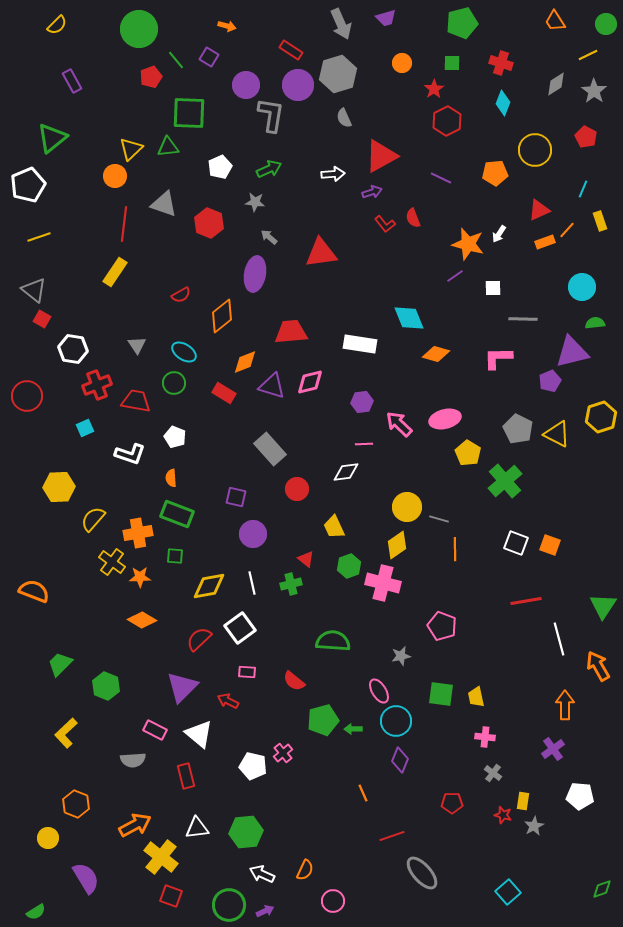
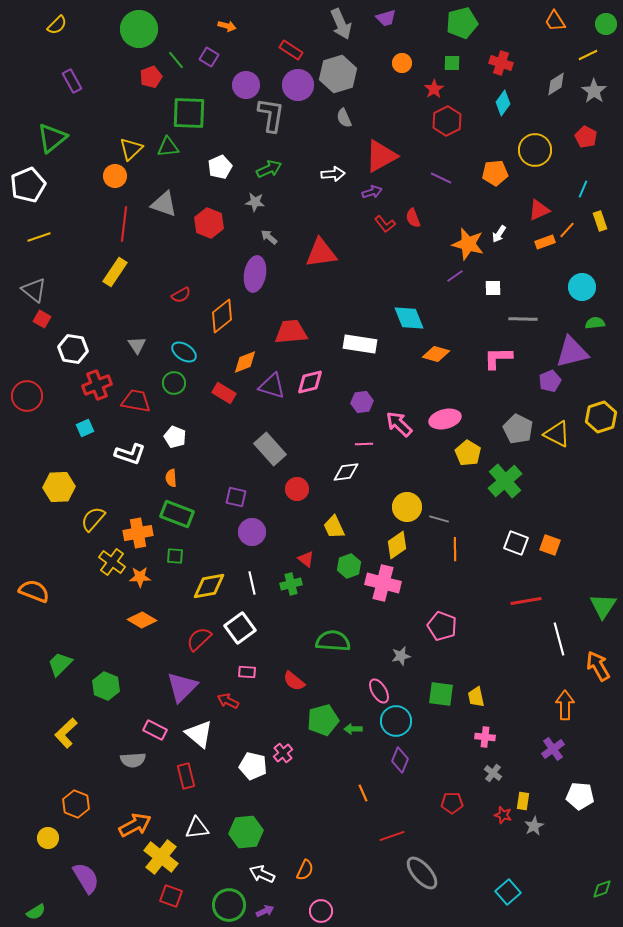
cyan diamond at (503, 103): rotated 15 degrees clockwise
purple circle at (253, 534): moved 1 px left, 2 px up
pink circle at (333, 901): moved 12 px left, 10 px down
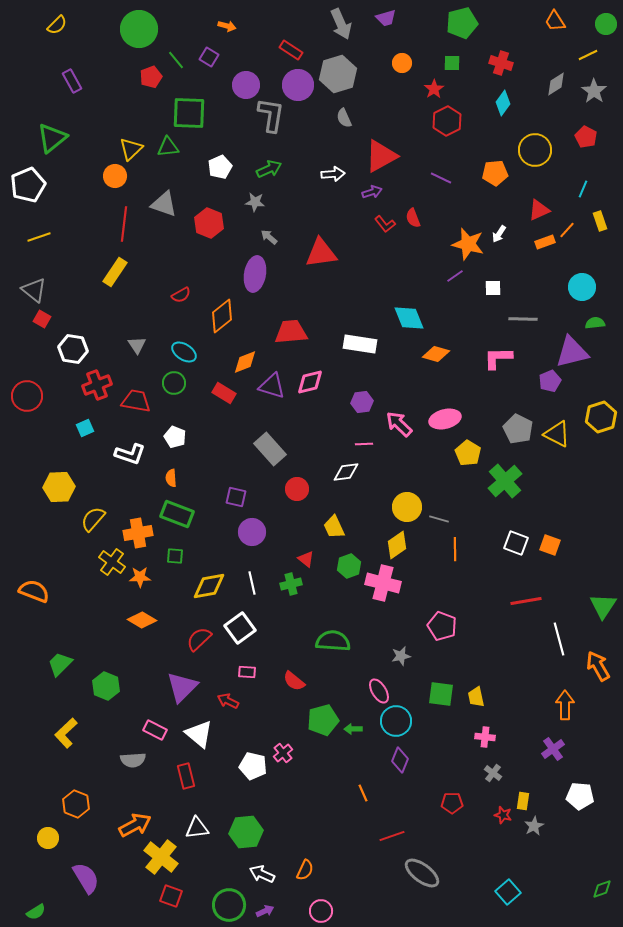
gray ellipse at (422, 873): rotated 12 degrees counterclockwise
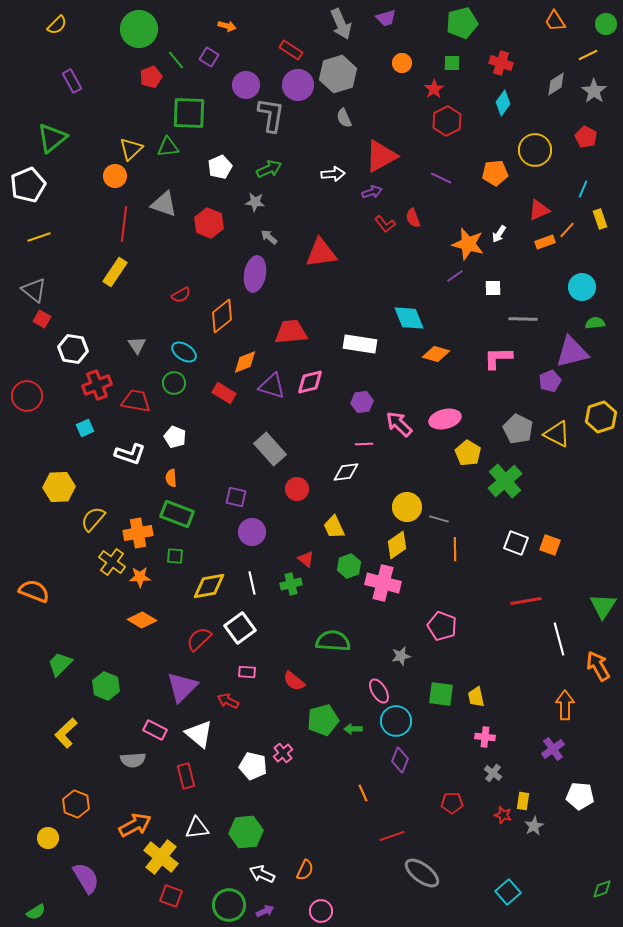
yellow rectangle at (600, 221): moved 2 px up
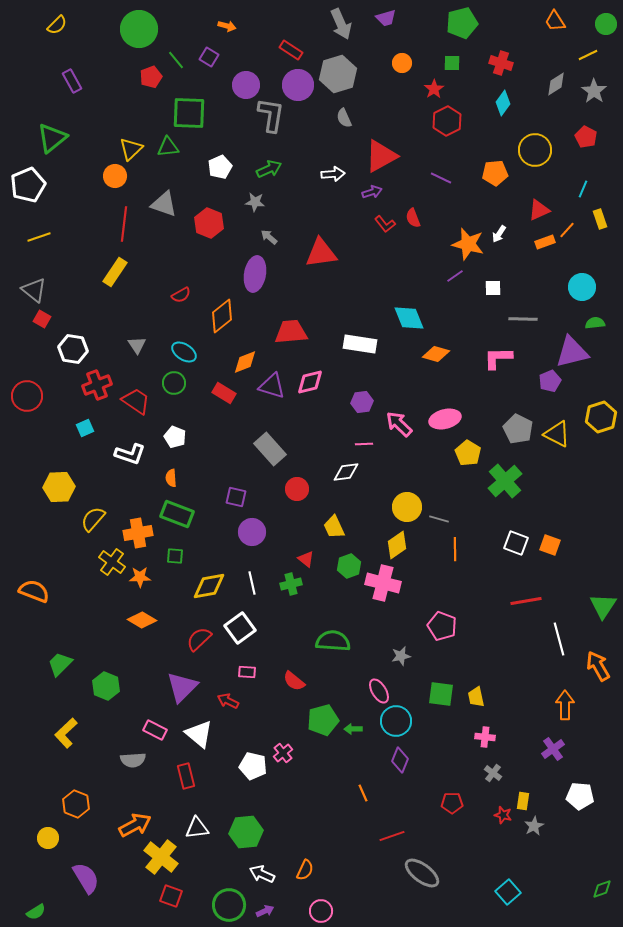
red trapezoid at (136, 401): rotated 24 degrees clockwise
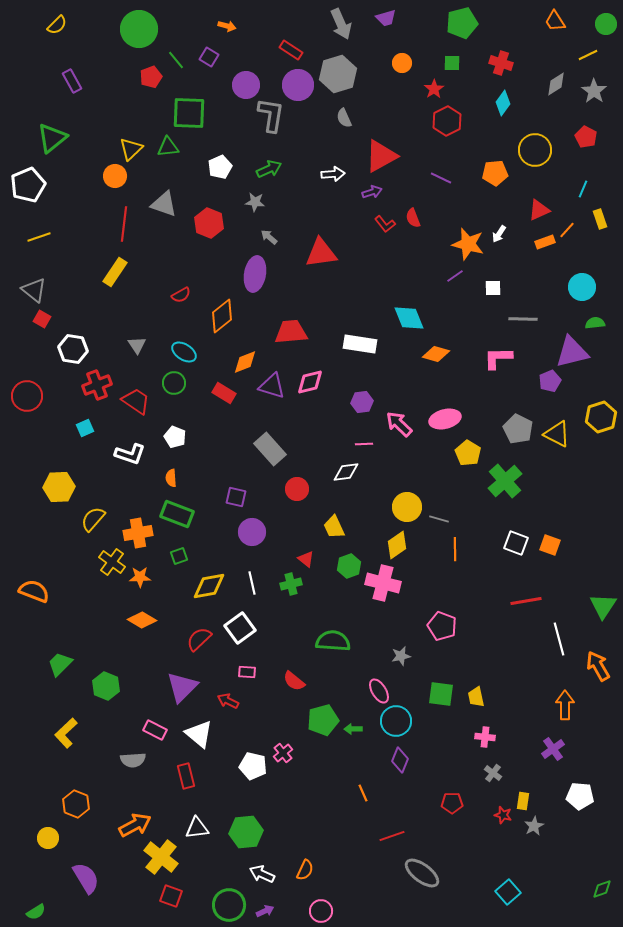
green square at (175, 556): moved 4 px right; rotated 24 degrees counterclockwise
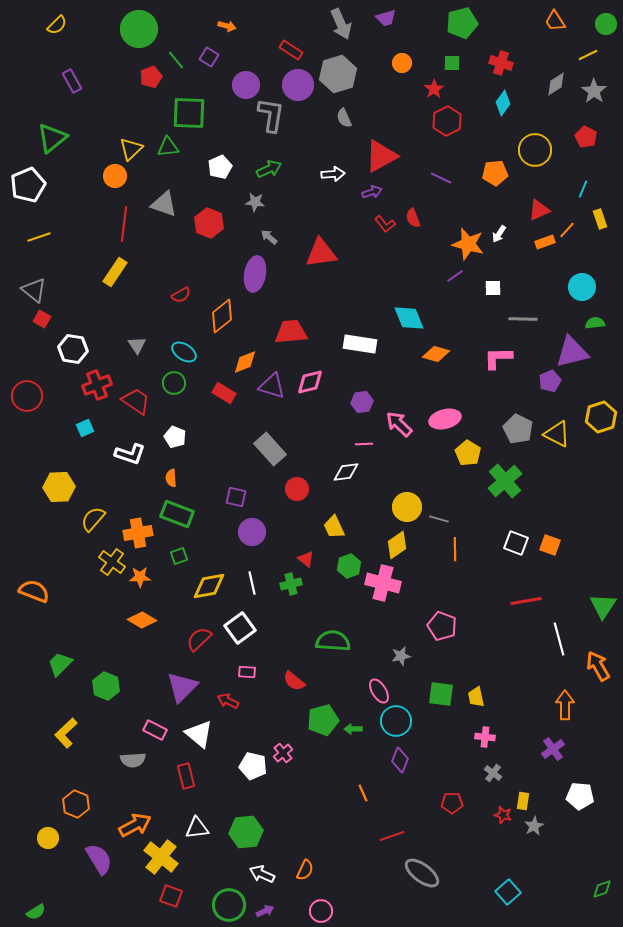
purple semicircle at (86, 878): moved 13 px right, 19 px up
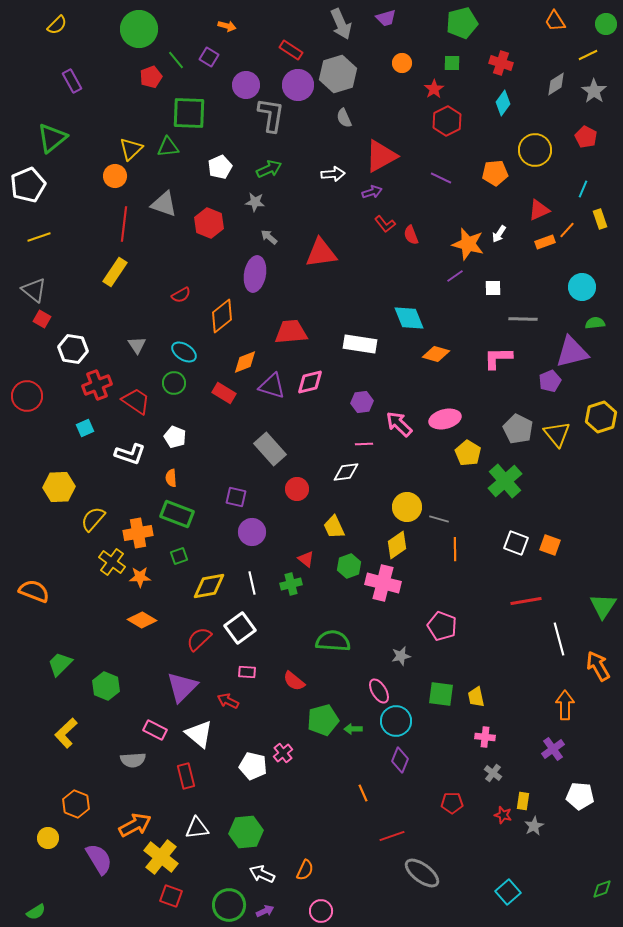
red semicircle at (413, 218): moved 2 px left, 17 px down
yellow triangle at (557, 434): rotated 24 degrees clockwise
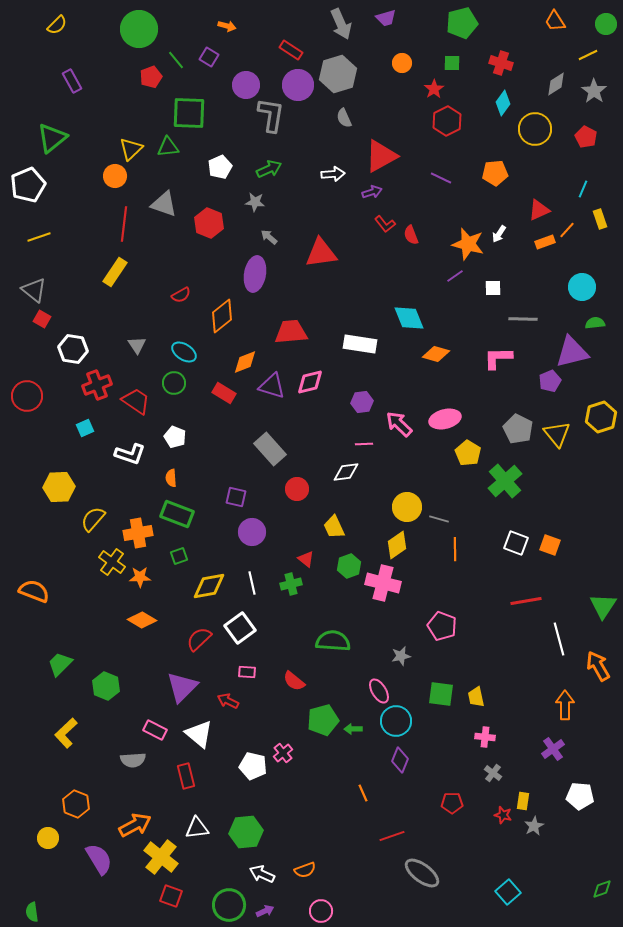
yellow circle at (535, 150): moved 21 px up
orange semicircle at (305, 870): rotated 45 degrees clockwise
green semicircle at (36, 912): moved 4 px left; rotated 114 degrees clockwise
